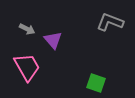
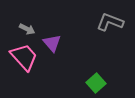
purple triangle: moved 1 px left, 3 px down
pink trapezoid: moved 3 px left, 10 px up; rotated 12 degrees counterclockwise
green square: rotated 30 degrees clockwise
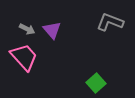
purple triangle: moved 13 px up
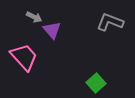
gray arrow: moved 7 px right, 12 px up
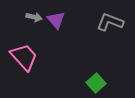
gray arrow: rotated 14 degrees counterclockwise
purple triangle: moved 4 px right, 10 px up
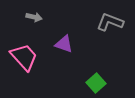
purple triangle: moved 8 px right, 24 px down; rotated 30 degrees counterclockwise
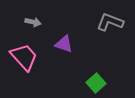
gray arrow: moved 1 px left, 5 px down
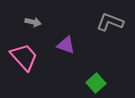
purple triangle: moved 2 px right, 1 px down
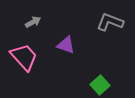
gray arrow: rotated 42 degrees counterclockwise
green square: moved 4 px right, 2 px down
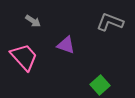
gray arrow: moved 1 px up; rotated 63 degrees clockwise
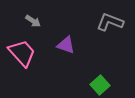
pink trapezoid: moved 2 px left, 4 px up
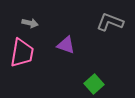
gray arrow: moved 3 px left, 2 px down; rotated 21 degrees counterclockwise
pink trapezoid: rotated 52 degrees clockwise
green square: moved 6 px left, 1 px up
